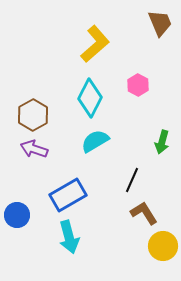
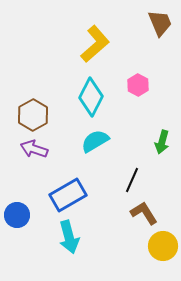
cyan diamond: moved 1 px right, 1 px up
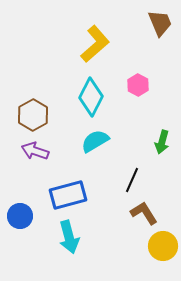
purple arrow: moved 1 px right, 2 px down
blue rectangle: rotated 15 degrees clockwise
blue circle: moved 3 px right, 1 px down
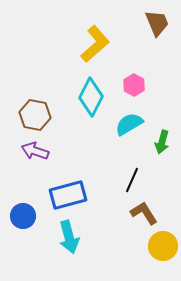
brown trapezoid: moved 3 px left
pink hexagon: moved 4 px left
brown hexagon: moved 2 px right; rotated 20 degrees counterclockwise
cyan semicircle: moved 34 px right, 17 px up
blue circle: moved 3 px right
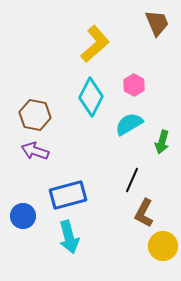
brown L-shape: rotated 120 degrees counterclockwise
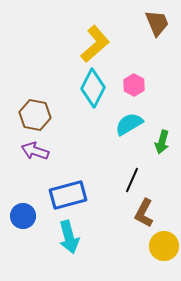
cyan diamond: moved 2 px right, 9 px up
yellow circle: moved 1 px right
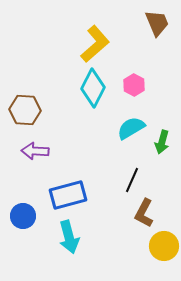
brown hexagon: moved 10 px left, 5 px up; rotated 8 degrees counterclockwise
cyan semicircle: moved 2 px right, 4 px down
purple arrow: rotated 16 degrees counterclockwise
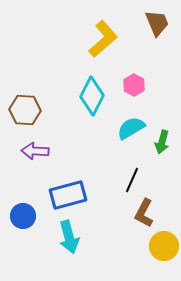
yellow L-shape: moved 8 px right, 5 px up
cyan diamond: moved 1 px left, 8 px down
